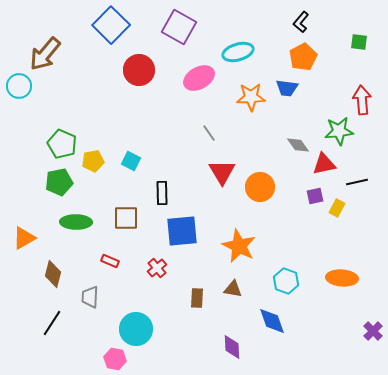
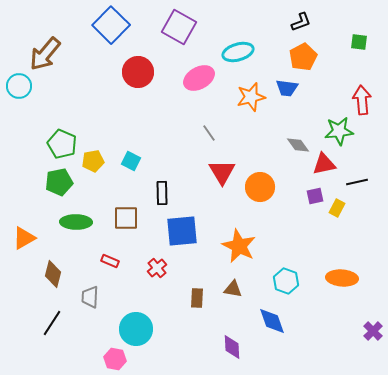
black L-shape at (301, 22): rotated 150 degrees counterclockwise
red circle at (139, 70): moved 1 px left, 2 px down
orange star at (251, 97): rotated 12 degrees counterclockwise
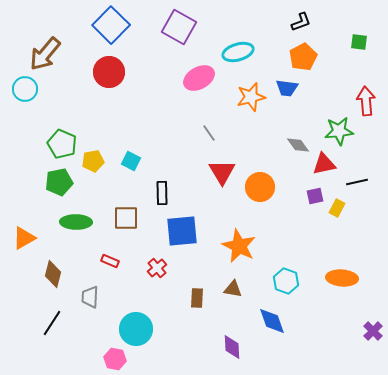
red circle at (138, 72): moved 29 px left
cyan circle at (19, 86): moved 6 px right, 3 px down
red arrow at (362, 100): moved 4 px right, 1 px down
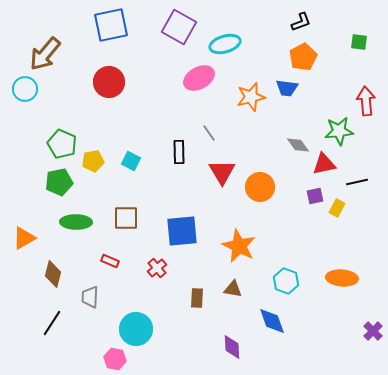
blue square at (111, 25): rotated 33 degrees clockwise
cyan ellipse at (238, 52): moved 13 px left, 8 px up
red circle at (109, 72): moved 10 px down
black rectangle at (162, 193): moved 17 px right, 41 px up
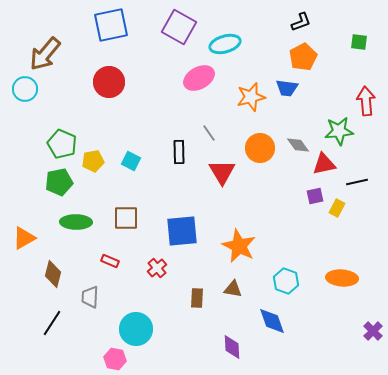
orange circle at (260, 187): moved 39 px up
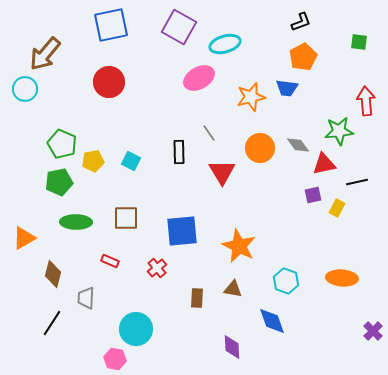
purple square at (315, 196): moved 2 px left, 1 px up
gray trapezoid at (90, 297): moved 4 px left, 1 px down
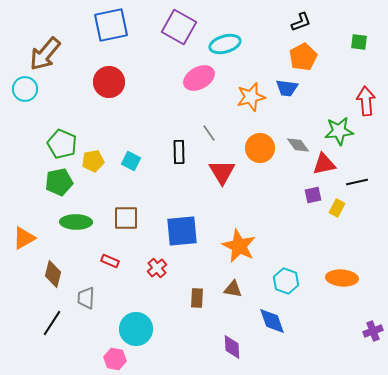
purple cross at (373, 331): rotated 24 degrees clockwise
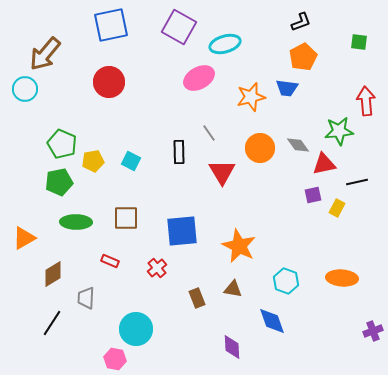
brown diamond at (53, 274): rotated 44 degrees clockwise
brown rectangle at (197, 298): rotated 24 degrees counterclockwise
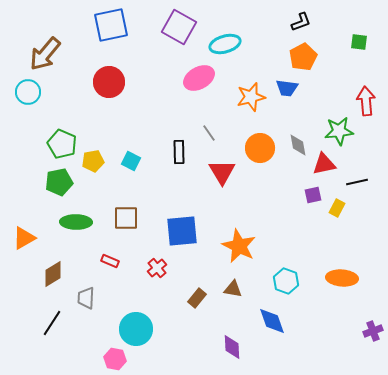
cyan circle at (25, 89): moved 3 px right, 3 px down
gray diamond at (298, 145): rotated 25 degrees clockwise
brown rectangle at (197, 298): rotated 60 degrees clockwise
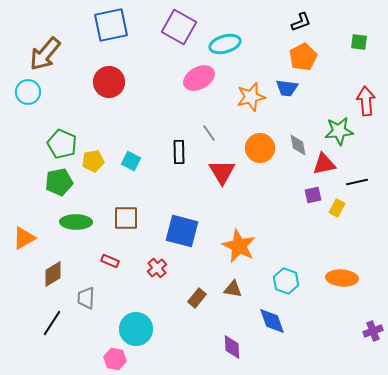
blue square at (182, 231): rotated 20 degrees clockwise
